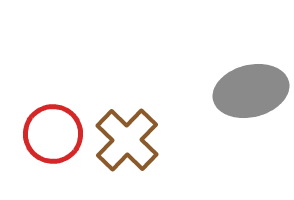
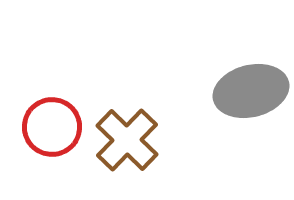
red circle: moved 1 px left, 7 px up
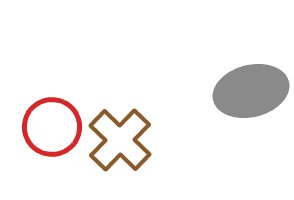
brown cross: moved 7 px left
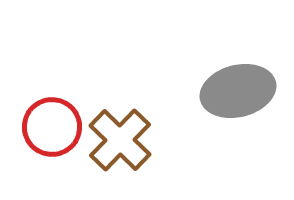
gray ellipse: moved 13 px left
